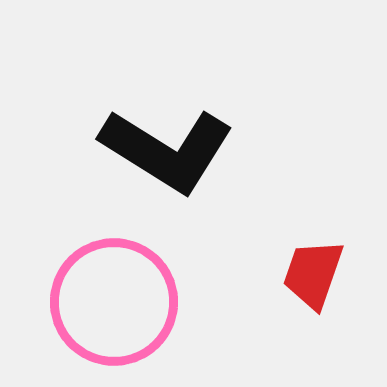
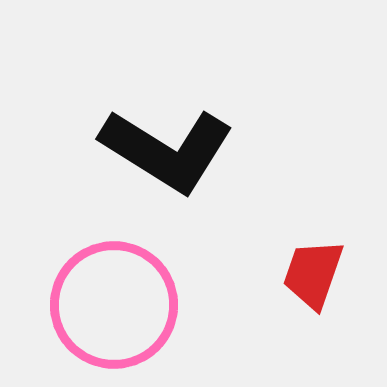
pink circle: moved 3 px down
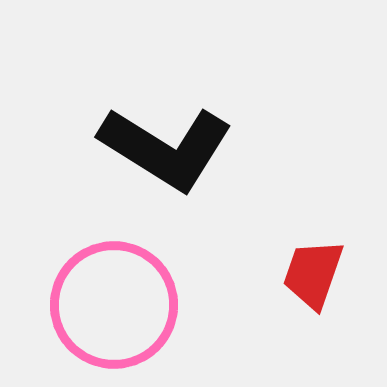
black L-shape: moved 1 px left, 2 px up
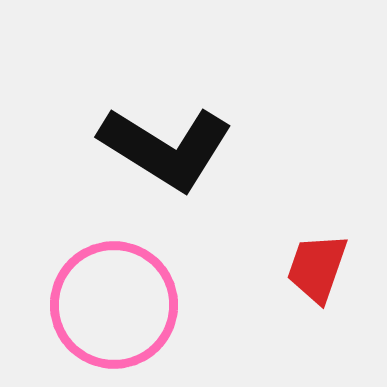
red trapezoid: moved 4 px right, 6 px up
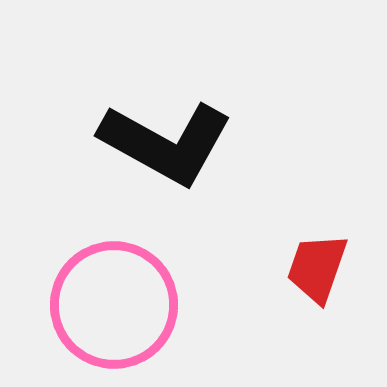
black L-shape: moved 5 px up; rotated 3 degrees counterclockwise
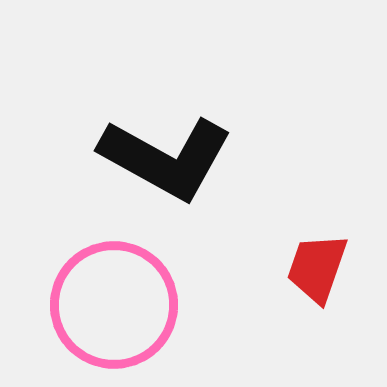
black L-shape: moved 15 px down
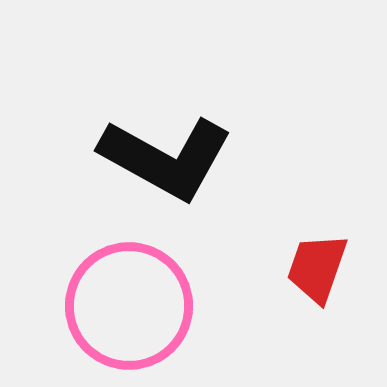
pink circle: moved 15 px right, 1 px down
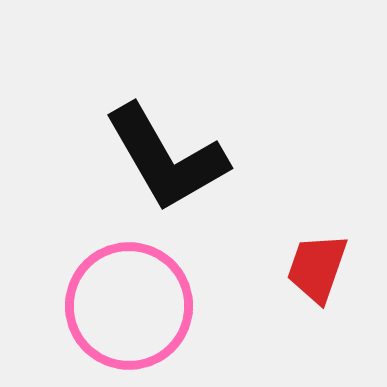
black L-shape: rotated 31 degrees clockwise
